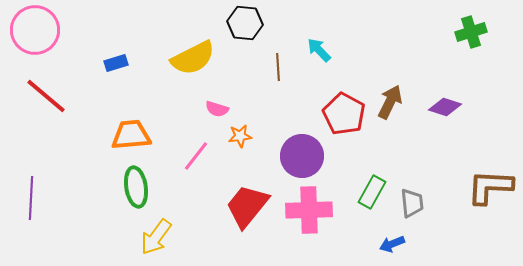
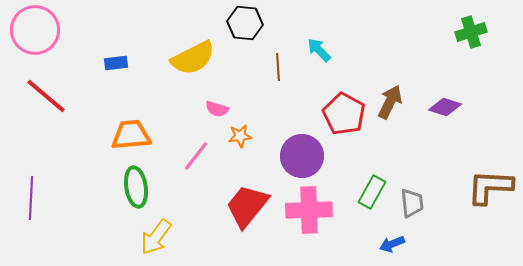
blue rectangle: rotated 10 degrees clockwise
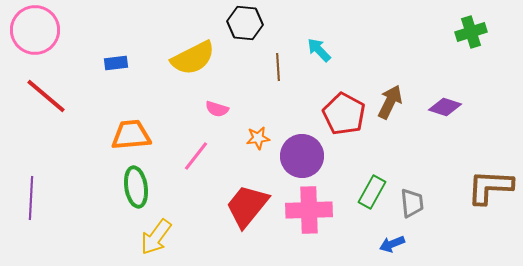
orange star: moved 18 px right, 2 px down
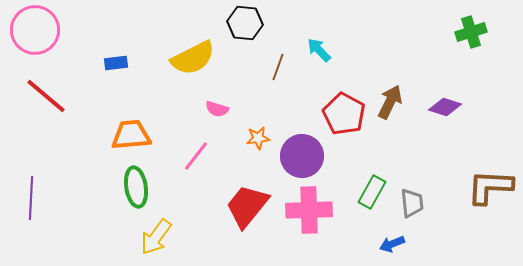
brown line: rotated 24 degrees clockwise
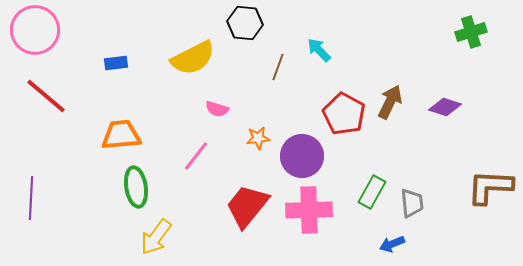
orange trapezoid: moved 10 px left
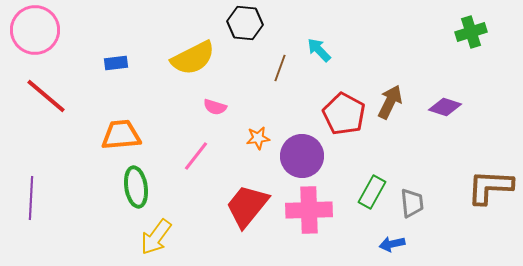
brown line: moved 2 px right, 1 px down
pink semicircle: moved 2 px left, 2 px up
blue arrow: rotated 10 degrees clockwise
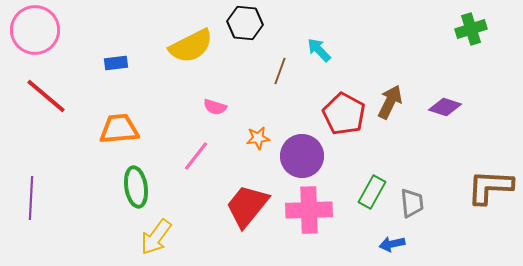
green cross: moved 3 px up
yellow semicircle: moved 2 px left, 12 px up
brown line: moved 3 px down
orange trapezoid: moved 2 px left, 6 px up
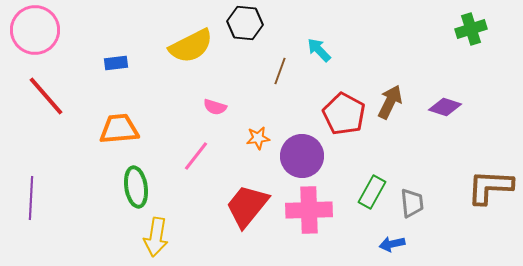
red line: rotated 9 degrees clockwise
yellow arrow: rotated 27 degrees counterclockwise
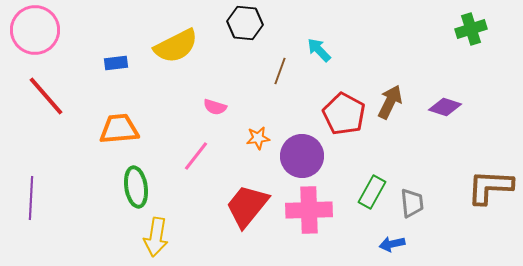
yellow semicircle: moved 15 px left
